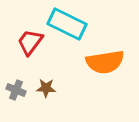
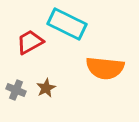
red trapezoid: rotated 24 degrees clockwise
orange semicircle: moved 6 px down; rotated 15 degrees clockwise
brown star: rotated 30 degrees counterclockwise
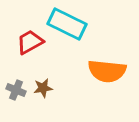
orange semicircle: moved 2 px right, 3 px down
brown star: moved 3 px left; rotated 18 degrees clockwise
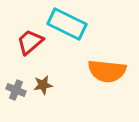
red trapezoid: rotated 12 degrees counterclockwise
brown star: moved 3 px up
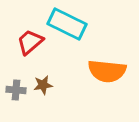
gray cross: rotated 18 degrees counterclockwise
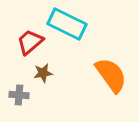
orange semicircle: moved 4 px right, 4 px down; rotated 132 degrees counterclockwise
brown star: moved 12 px up
gray cross: moved 3 px right, 5 px down
